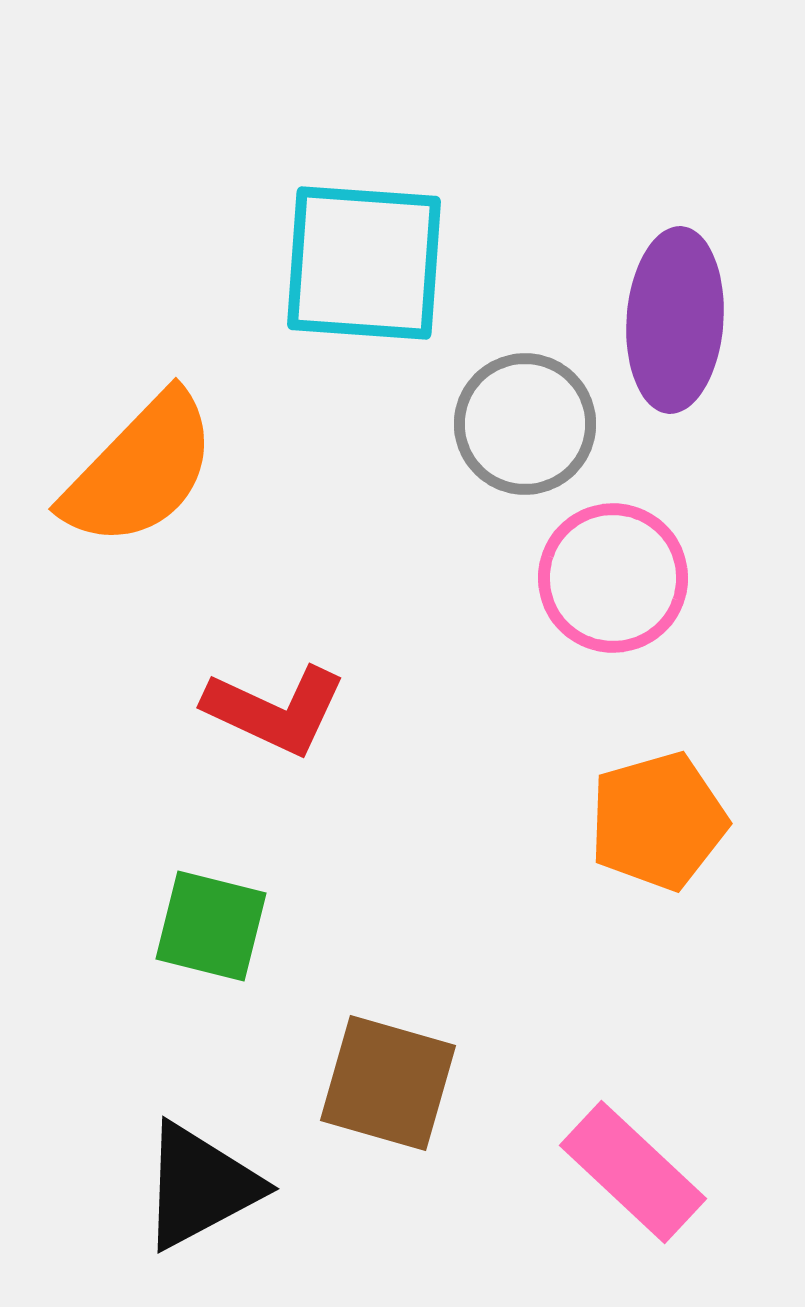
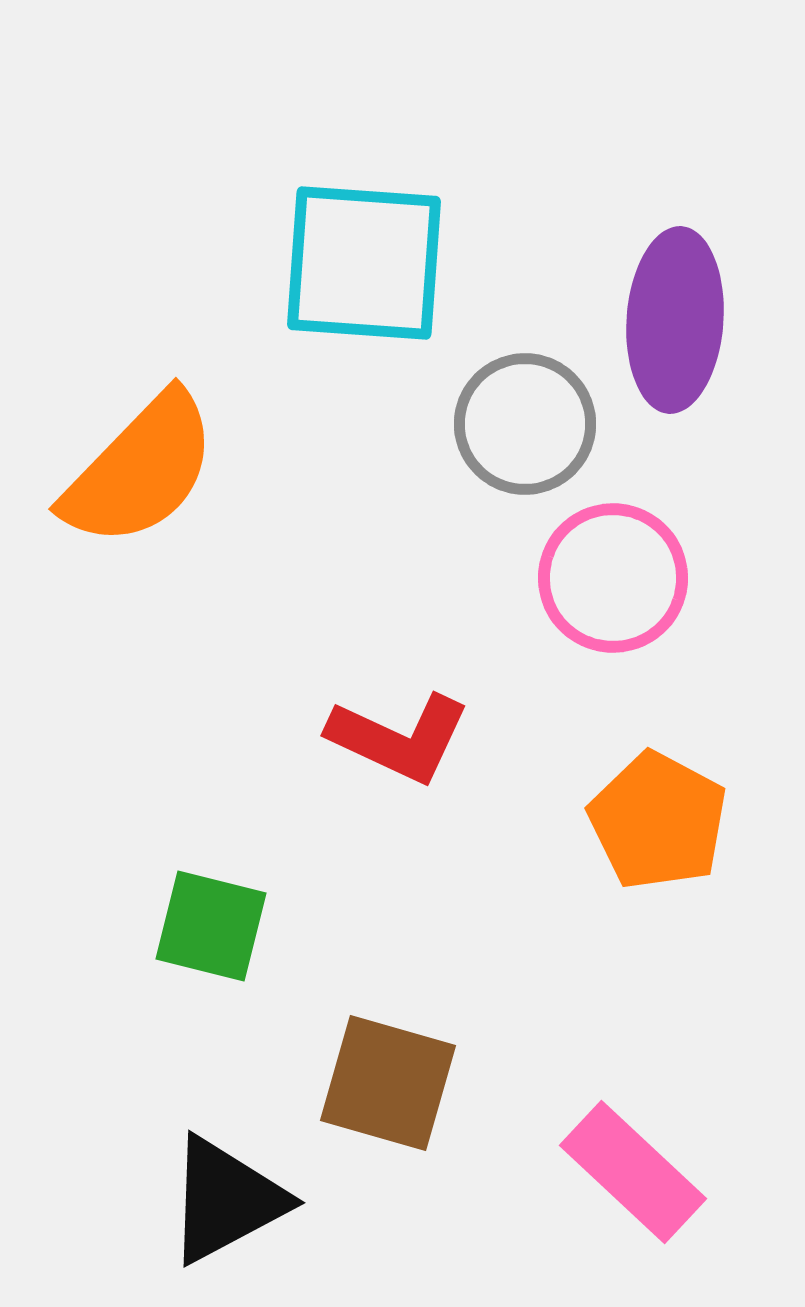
red L-shape: moved 124 px right, 28 px down
orange pentagon: rotated 28 degrees counterclockwise
black triangle: moved 26 px right, 14 px down
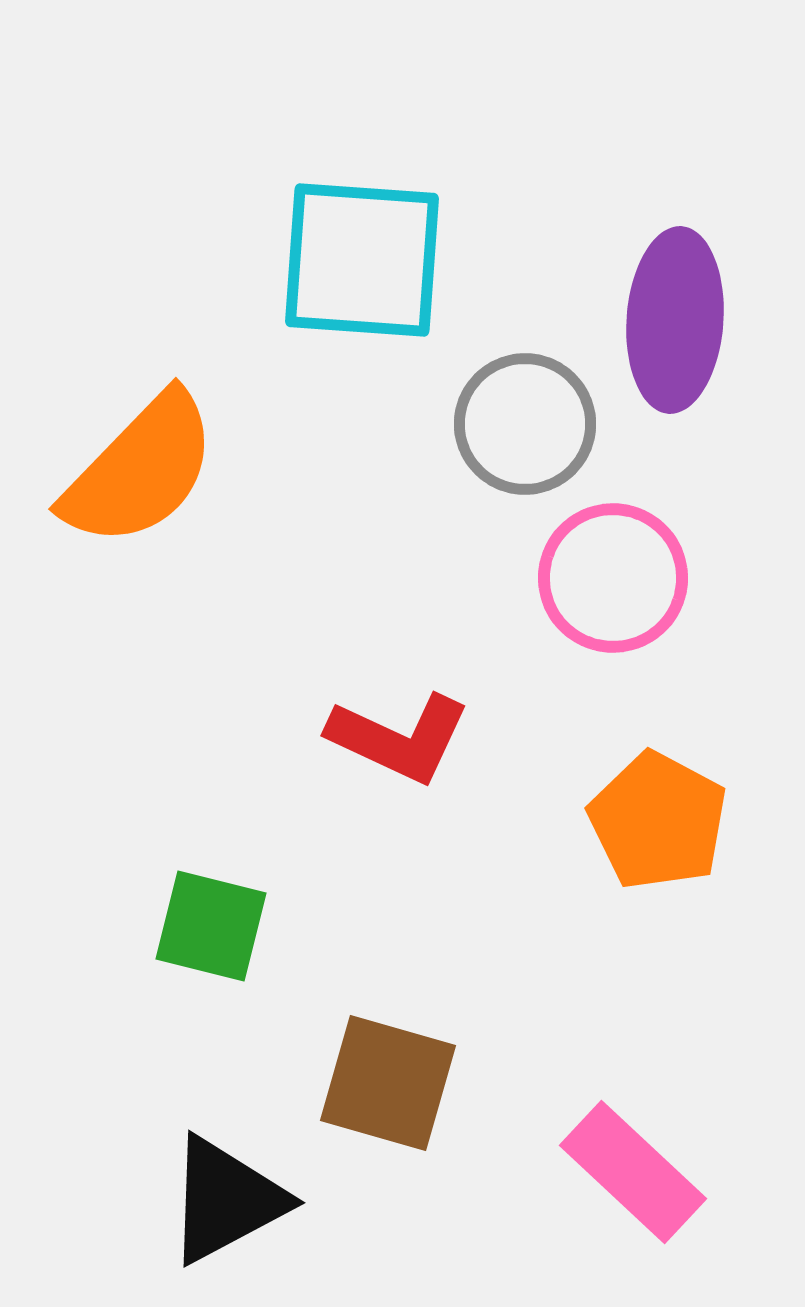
cyan square: moved 2 px left, 3 px up
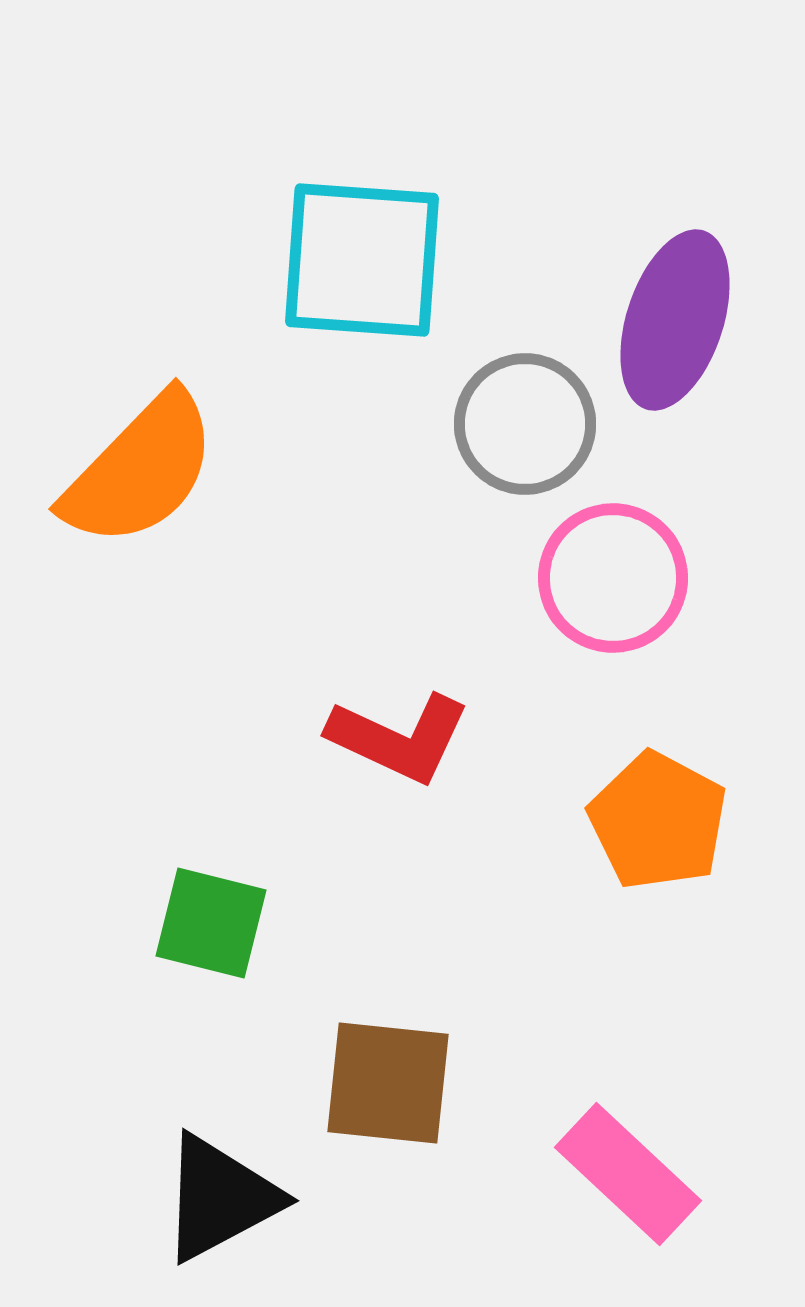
purple ellipse: rotated 14 degrees clockwise
green square: moved 3 px up
brown square: rotated 10 degrees counterclockwise
pink rectangle: moved 5 px left, 2 px down
black triangle: moved 6 px left, 2 px up
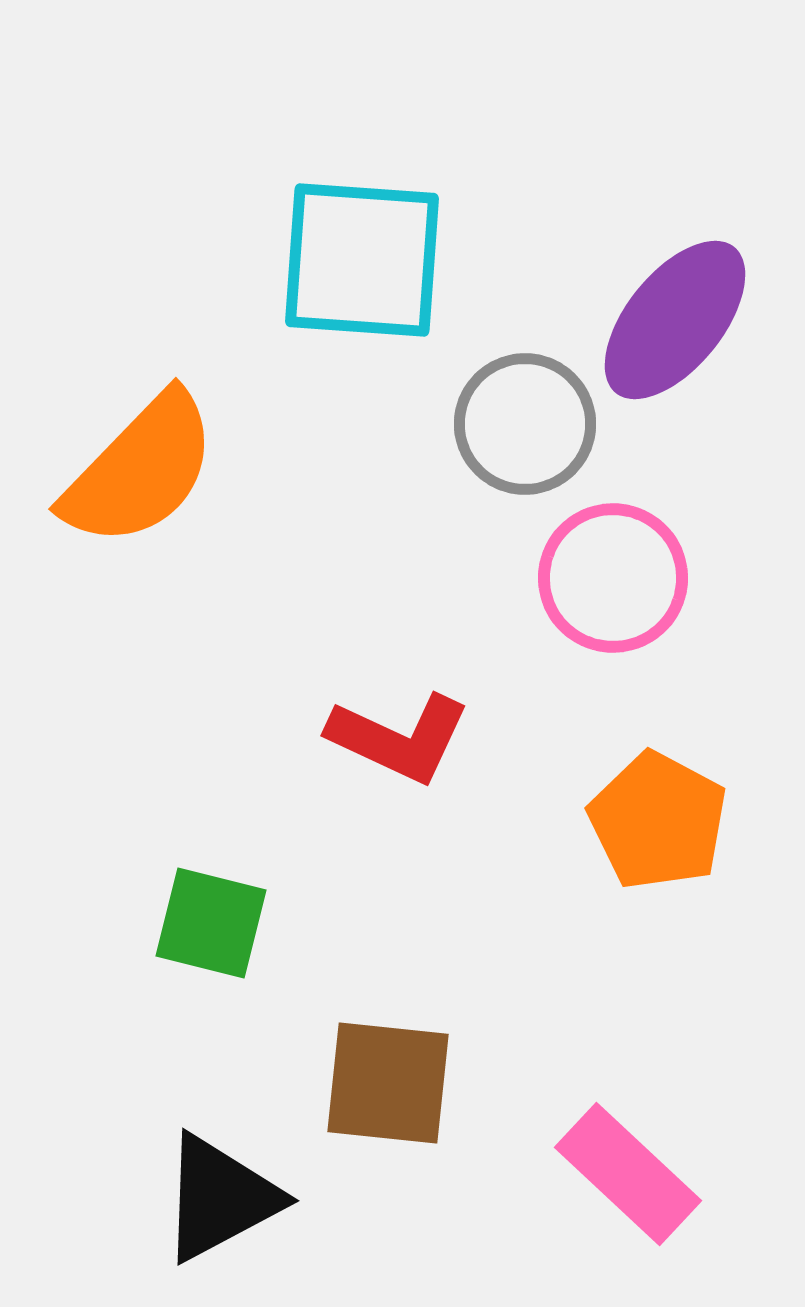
purple ellipse: rotated 21 degrees clockwise
